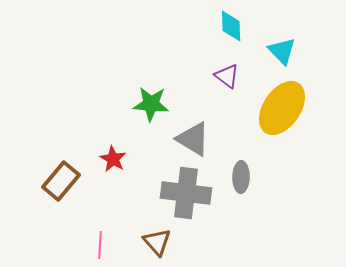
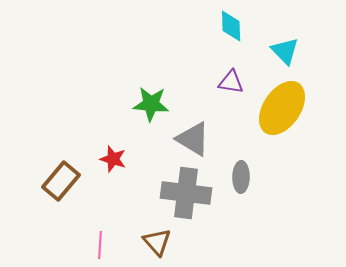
cyan triangle: moved 3 px right
purple triangle: moved 4 px right, 6 px down; rotated 28 degrees counterclockwise
red star: rotated 12 degrees counterclockwise
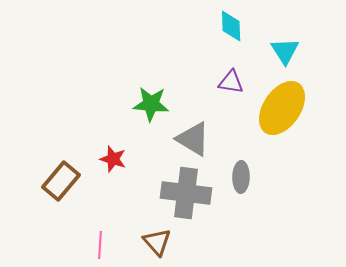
cyan triangle: rotated 12 degrees clockwise
